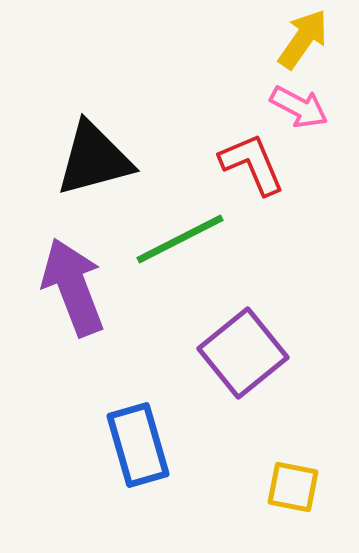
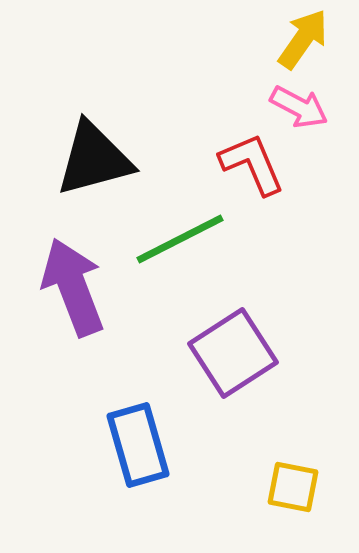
purple square: moved 10 px left; rotated 6 degrees clockwise
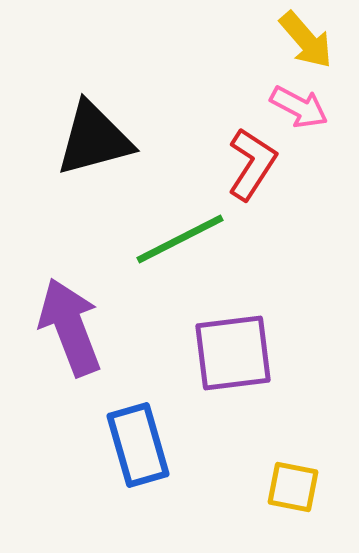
yellow arrow: moved 3 px right, 1 px down; rotated 104 degrees clockwise
black triangle: moved 20 px up
red L-shape: rotated 56 degrees clockwise
purple arrow: moved 3 px left, 40 px down
purple square: rotated 26 degrees clockwise
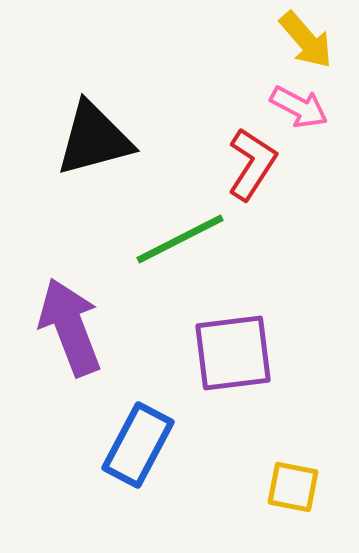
blue rectangle: rotated 44 degrees clockwise
